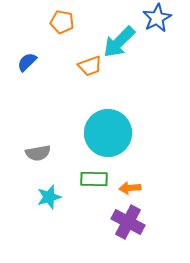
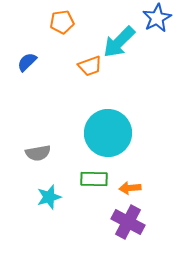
orange pentagon: rotated 20 degrees counterclockwise
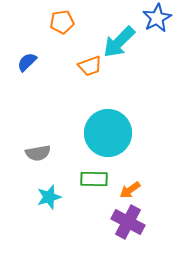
orange arrow: moved 2 px down; rotated 30 degrees counterclockwise
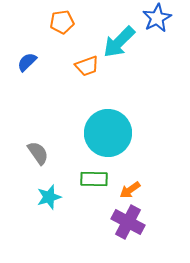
orange trapezoid: moved 3 px left
gray semicircle: rotated 115 degrees counterclockwise
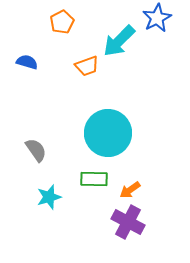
orange pentagon: rotated 20 degrees counterclockwise
cyan arrow: moved 1 px up
blue semicircle: rotated 60 degrees clockwise
gray semicircle: moved 2 px left, 3 px up
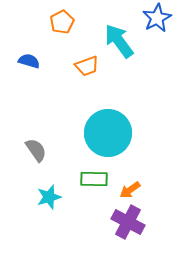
cyan arrow: rotated 99 degrees clockwise
blue semicircle: moved 2 px right, 1 px up
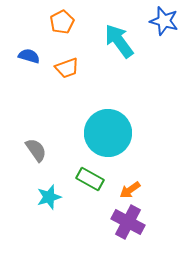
blue star: moved 7 px right, 3 px down; rotated 28 degrees counterclockwise
blue semicircle: moved 5 px up
orange trapezoid: moved 20 px left, 2 px down
green rectangle: moved 4 px left; rotated 28 degrees clockwise
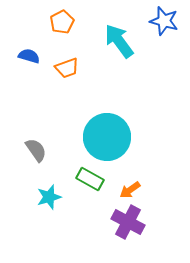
cyan circle: moved 1 px left, 4 px down
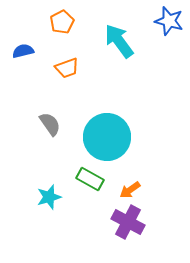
blue star: moved 5 px right
blue semicircle: moved 6 px left, 5 px up; rotated 30 degrees counterclockwise
gray semicircle: moved 14 px right, 26 px up
